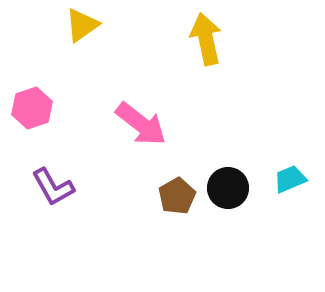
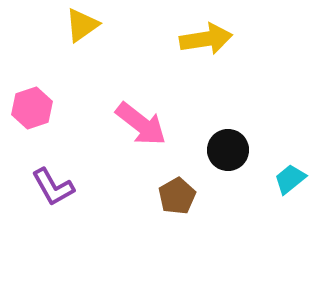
yellow arrow: rotated 93 degrees clockwise
cyan trapezoid: rotated 16 degrees counterclockwise
black circle: moved 38 px up
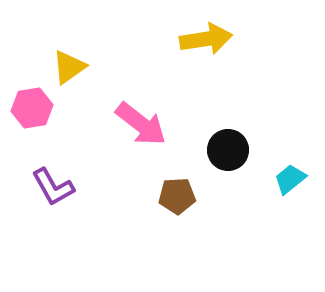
yellow triangle: moved 13 px left, 42 px down
pink hexagon: rotated 9 degrees clockwise
brown pentagon: rotated 27 degrees clockwise
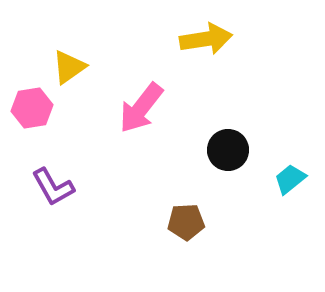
pink arrow: moved 16 px up; rotated 90 degrees clockwise
brown pentagon: moved 9 px right, 26 px down
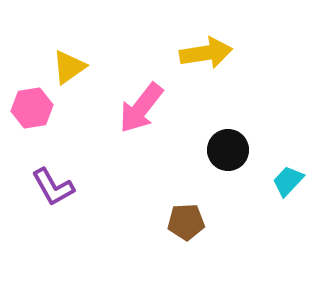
yellow arrow: moved 14 px down
cyan trapezoid: moved 2 px left, 2 px down; rotated 8 degrees counterclockwise
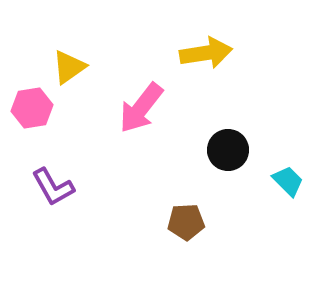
cyan trapezoid: rotated 92 degrees clockwise
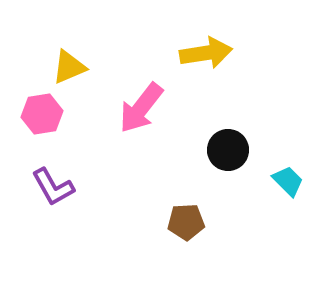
yellow triangle: rotated 12 degrees clockwise
pink hexagon: moved 10 px right, 6 px down
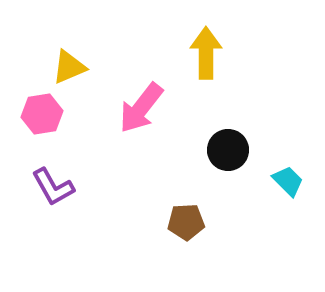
yellow arrow: rotated 81 degrees counterclockwise
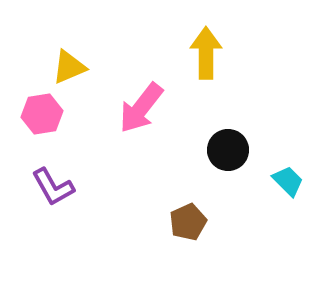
brown pentagon: moved 2 px right; rotated 21 degrees counterclockwise
